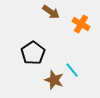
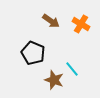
brown arrow: moved 9 px down
black pentagon: rotated 15 degrees counterclockwise
cyan line: moved 1 px up
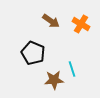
cyan line: rotated 21 degrees clockwise
brown star: rotated 24 degrees counterclockwise
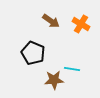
cyan line: rotated 63 degrees counterclockwise
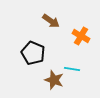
orange cross: moved 12 px down
brown star: rotated 24 degrees clockwise
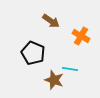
cyan line: moved 2 px left
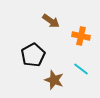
orange cross: rotated 18 degrees counterclockwise
black pentagon: moved 2 px down; rotated 20 degrees clockwise
cyan line: moved 11 px right; rotated 28 degrees clockwise
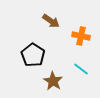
black pentagon: rotated 10 degrees counterclockwise
brown star: moved 1 px left, 1 px down; rotated 12 degrees clockwise
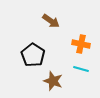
orange cross: moved 8 px down
cyan line: rotated 21 degrees counterclockwise
brown star: rotated 12 degrees counterclockwise
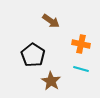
brown star: moved 2 px left; rotated 12 degrees clockwise
